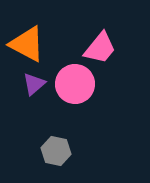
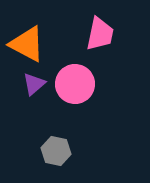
pink trapezoid: moved 14 px up; rotated 27 degrees counterclockwise
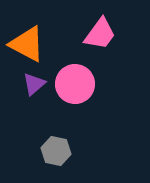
pink trapezoid: rotated 24 degrees clockwise
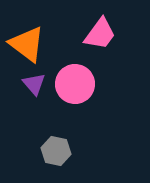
orange triangle: rotated 9 degrees clockwise
purple triangle: rotated 30 degrees counterclockwise
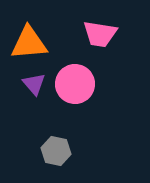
pink trapezoid: rotated 63 degrees clockwise
orange triangle: moved 2 px right, 1 px up; rotated 42 degrees counterclockwise
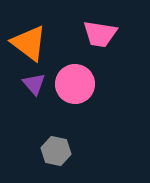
orange triangle: rotated 42 degrees clockwise
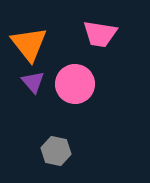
orange triangle: moved 1 px down; rotated 15 degrees clockwise
purple triangle: moved 1 px left, 2 px up
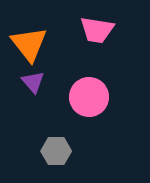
pink trapezoid: moved 3 px left, 4 px up
pink circle: moved 14 px right, 13 px down
gray hexagon: rotated 12 degrees counterclockwise
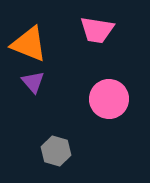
orange triangle: rotated 30 degrees counterclockwise
pink circle: moved 20 px right, 2 px down
gray hexagon: rotated 16 degrees clockwise
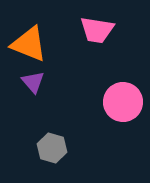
pink circle: moved 14 px right, 3 px down
gray hexagon: moved 4 px left, 3 px up
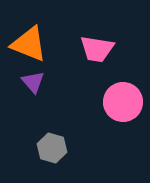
pink trapezoid: moved 19 px down
